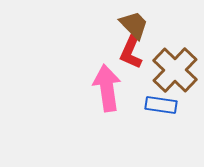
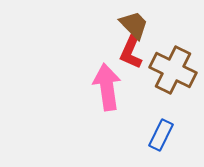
brown cross: moved 2 px left; rotated 18 degrees counterclockwise
pink arrow: moved 1 px up
blue rectangle: moved 30 px down; rotated 72 degrees counterclockwise
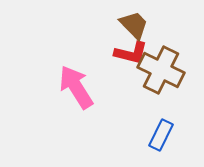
red L-shape: moved 1 px down; rotated 100 degrees counterclockwise
brown cross: moved 12 px left
pink arrow: moved 31 px left; rotated 24 degrees counterclockwise
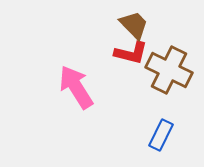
brown cross: moved 8 px right
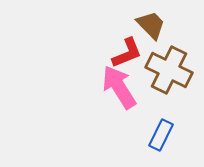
brown trapezoid: moved 17 px right
red L-shape: moved 4 px left; rotated 36 degrees counterclockwise
pink arrow: moved 43 px right
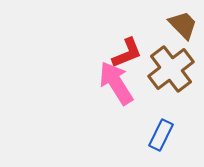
brown trapezoid: moved 32 px right
brown cross: moved 2 px right, 1 px up; rotated 27 degrees clockwise
pink arrow: moved 3 px left, 4 px up
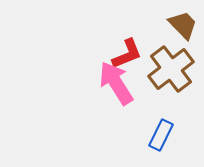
red L-shape: moved 1 px down
